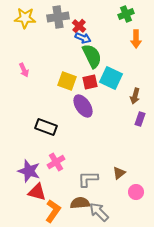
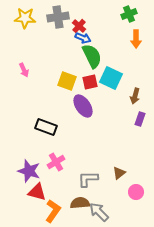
green cross: moved 3 px right
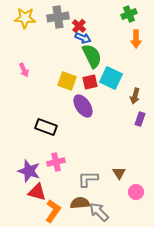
pink cross: rotated 18 degrees clockwise
brown triangle: rotated 24 degrees counterclockwise
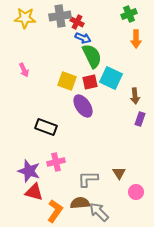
gray cross: moved 2 px right, 1 px up
red cross: moved 2 px left, 4 px up; rotated 16 degrees counterclockwise
brown arrow: rotated 21 degrees counterclockwise
red triangle: moved 3 px left
orange L-shape: moved 2 px right
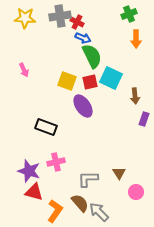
purple rectangle: moved 4 px right
brown semicircle: rotated 54 degrees clockwise
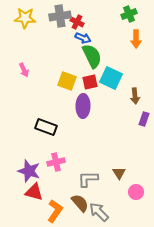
purple ellipse: rotated 35 degrees clockwise
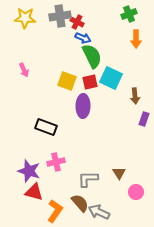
gray arrow: rotated 20 degrees counterclockwise
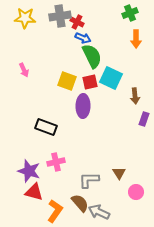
green cross: moved 1 px right, 1 px up
gray L-shape: moved 1 px right, 1 px down
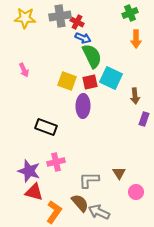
orange L-shape: moved 1 px left, 1 px down
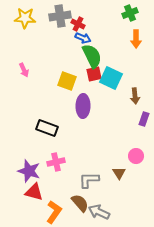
red cross: moved 1 px right, 2 px down
red square: moved 4 px right, 8 px up
black rectangle: moved 1 px right, 1 px down
pink circle: moved 36 px up
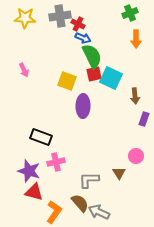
black rectangle: moved 6 px left, 9 px down
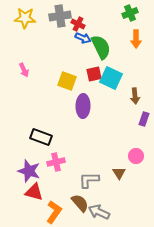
green semicircle: moved 9 px right, 9 px up
